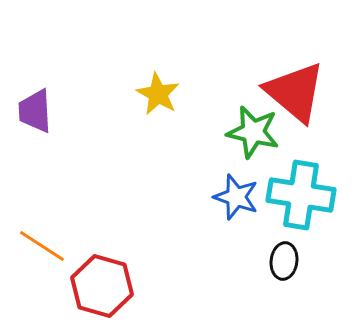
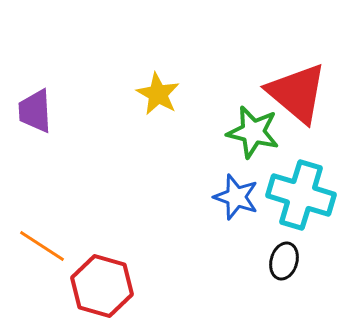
red triangle: moved 2 px right, 1 px down
cyan cross: rotated 8 degrees clockwise
black ellipse: rotated 9 degrees clockwise
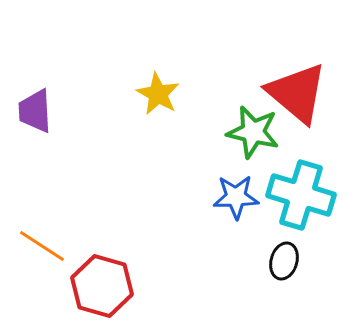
blue star: rotated 21 degrees counterclockwise
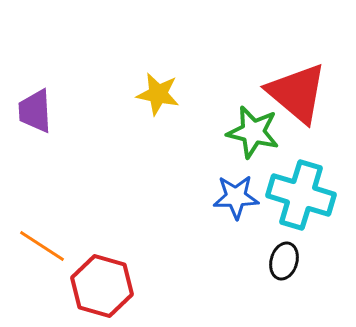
yellow star: rotated 18 degrees counterclockwise
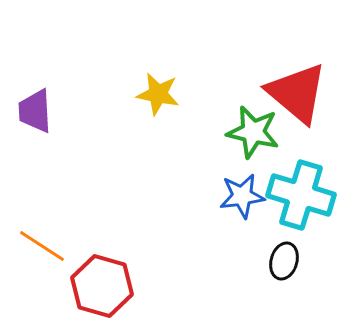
blue star: moved 6 px right, 1 px up; rotated 6 degrees counterclockwise
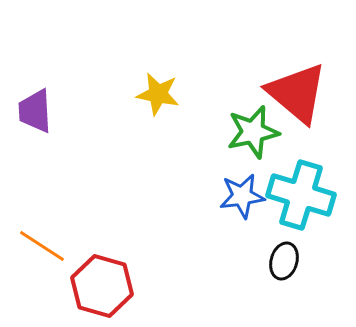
green star: rotated 26 degrees counterclockwise
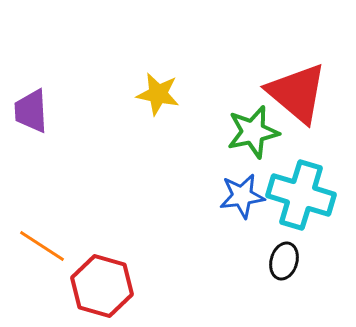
purple trapezoid: moved 4 px left
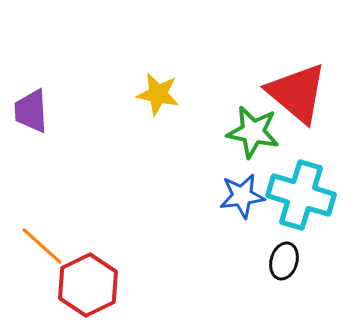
green star: rotated 24 degrees clockwise
orange line: rotated 9 degrees clockwise
red hexagon: moved 14 px left, 1 px up; rotated 18 degrees clockwise
